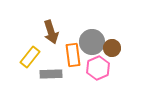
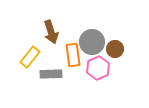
brown circle: moved 3 px right, 1 px down
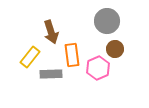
gray circle: moved 15 px right, 21 px up
orange rectangle: moved 1 px left
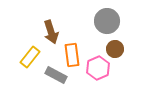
gray rectangle: moved 5 px right, 1 px down; rotated 30 degrees clockwise
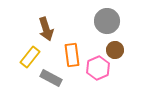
brown arrow: moved 5 px left, 3 px up
brown circle: moved 1 px down
gray rectangle: moved 5 px left, 3 px down
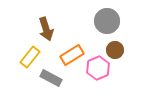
orange rectangle: rotated 65 degrees clockwise
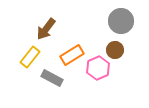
gray circle: moved 14 px right
brown arrow: rotated 55 degrees clockwise
gray rectangle: moved 1 px right
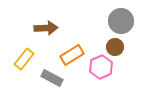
brown arrow: moved 1 px up; rotated 130 degrees counterclockwise
brown circle: moved 3 px up
yellow rectangle: moved 6 px left, 2 px down
pink hexagon: moved 3 px right, 1 px up
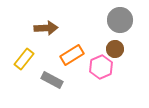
gray circle: moved 1 px left, 1 px up
brown circle: moved 2 px down
gray rectangle: moved 2 px down
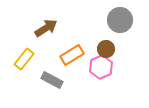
brown arrow: rotated 30 degrees counterclockwise
brown circle: moved 9 px left
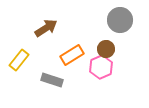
yellow rectangle: moved 5 px left, 1 px down
gray rectangle: rotated 10 degrees counterclockwise
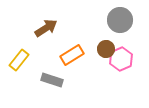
pink hexagon: moved 20 px right, 8 px up
